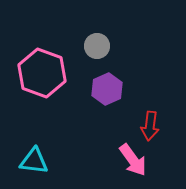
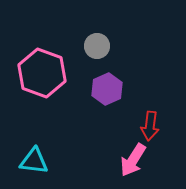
pink arrow: rotated 68 degrees clockwise
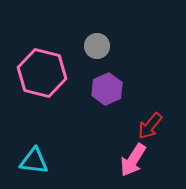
pink hexagon: rotated 6 degrees counterclockwise
red arrow: rotated 32 degrees clockwise
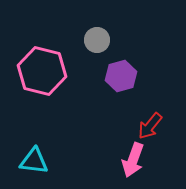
gray circle: moved 6 px up
pink hexagon: moved 2 px up
purple hexagon: moved 14 px right, 13 px up; rotated 8 degrees clockwise
pink arrow: rotated 12 degrees counterclockwise
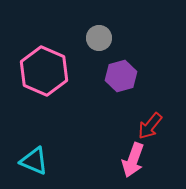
gray circle: moved 2 px right, 2 px up
pink hexagon: moved 2 px right; rotated 9 degrees clockwise
cyan triangle: rotated 16 degrees clockwise
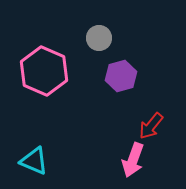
red arrow: moved 1 px right
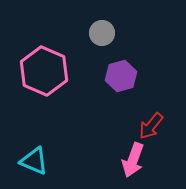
gray circle: moved 3 px right, 5 px up
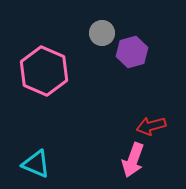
purple hexagon: moved 11 px right, 24 px up
red arrow: rotated 36 degrees clockwise
cyan triangle: moved 2 px right, 3 px down
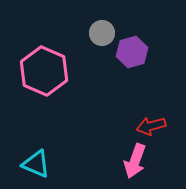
pink arrow: moved 2 px right, 1 px down
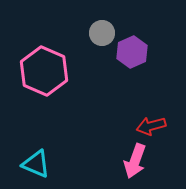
purple hexagon: rotated 8 degrees counterclockwise
